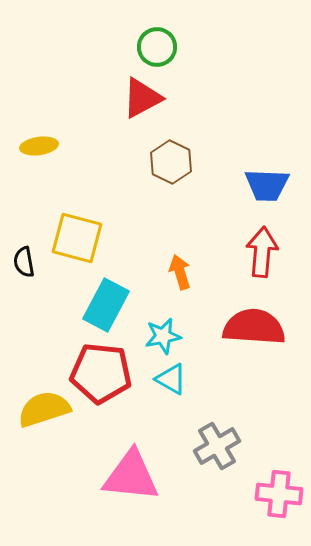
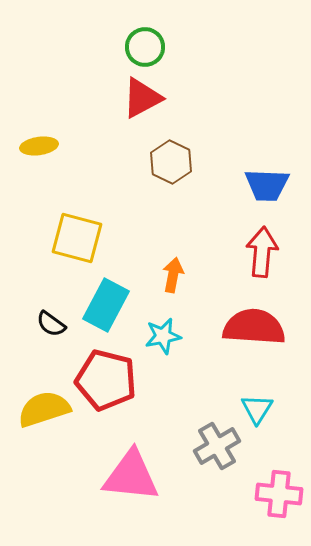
green circle: moved 12 px left
black semicircle: moved 27 px right, 62 px down; rotated 44 degrees counterclockwise
orange arrow: moved 7 px left, 3 px down; rotated 28 degrees clockwise
red pentagon: moved 5 px right, 7 px down; rotated 8 degrees clockwise
cyan triangle: moved 86 px right, 30 px down; rotated 32 degrees clockwise
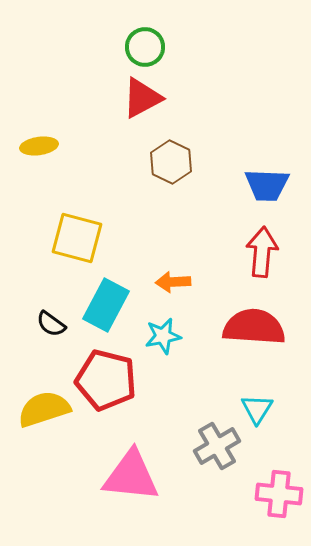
orange arrow: moved 7 px down; rotated 104 degrees counterclockwise
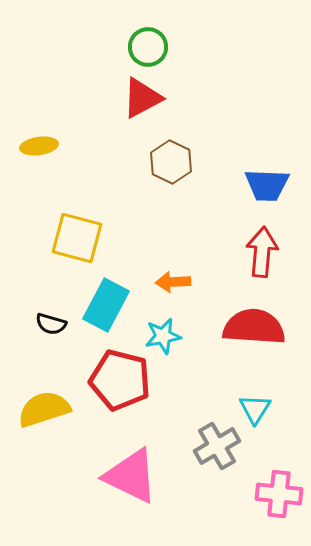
green circle: moved 3 px right
black semicircle: rotated 20 degrees counterclockwise
red pentagon: moved 14 px right
cyan triangle: moved 2 px left
pink triangle: rotated 20 degrees clockwise
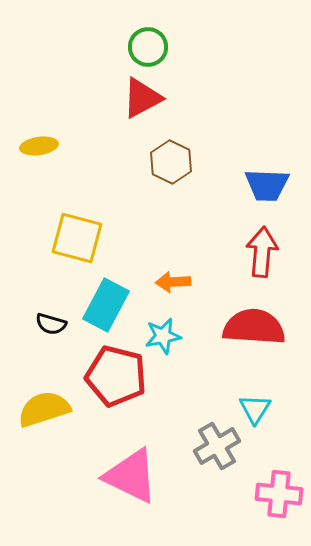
red pentagon: moved 4 px left, 4 px up
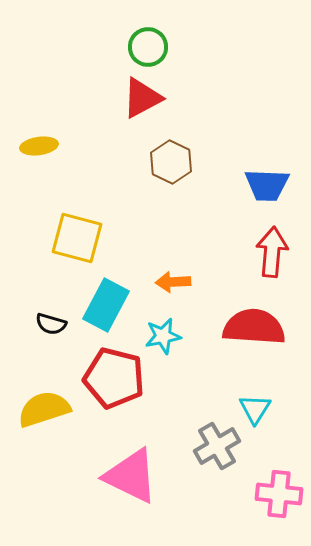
red arrow: moved 10 px right
red pentagon: moved 2 px left, 2 px down
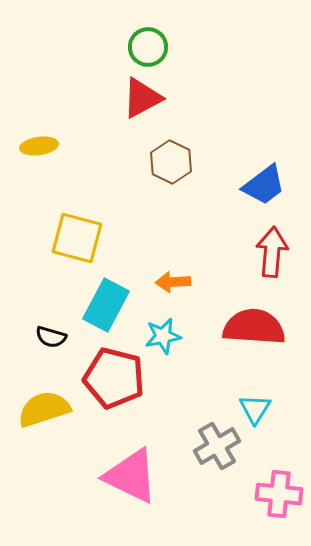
blue trapezoid: moved 3 px left; rotated 39 degrees counterclockwise
black semicircle: moved 13 px down
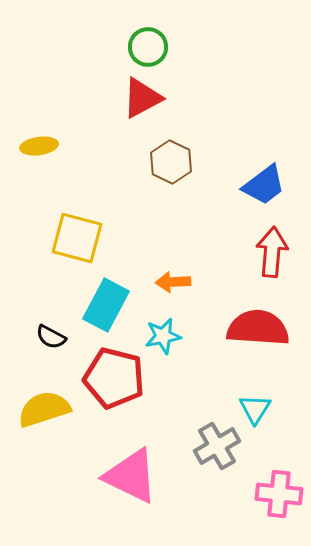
red semicircle: moved 4 px right, 1 px down
black semicircle: rotated 12 degrees clockwise
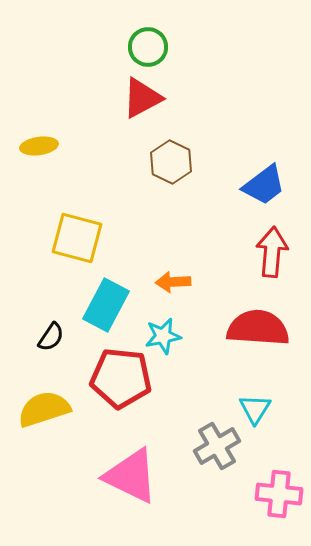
black semicircle: rotated 84 degrees counterclockwise
red pentagon: moved 7 px right; rotated 8 degrees counterclockwise
